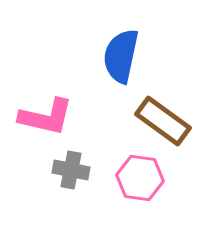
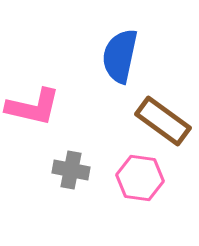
blue semicircle: moved 1 px left
pink L-shape: moved 13 px left, 10 px up
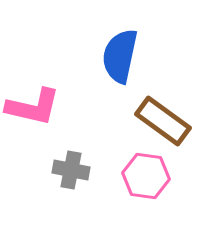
pink hexagon: moved 6 px right, 2 px up
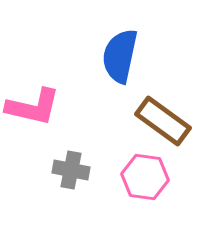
pink hexagon: moved 1 px left, 1 px down
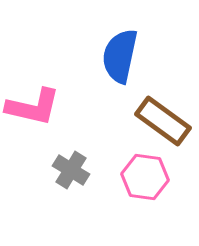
gray cross: rotated 21 degrees clockwise
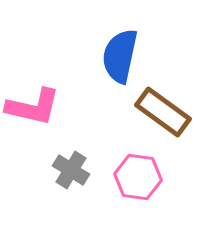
brown rectangle: moved 9 px up
pink hexagon: moved 7 px left
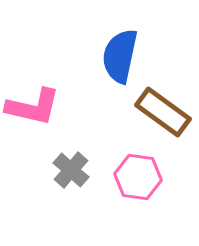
gray cross: rotated 9 degrees clockwise
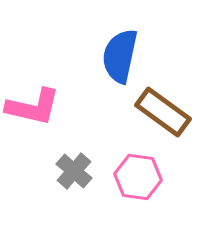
gray cross: moved 3 px right, 1 px down
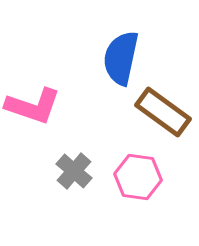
blue semicircle: moved 1 px right, 2 px down
pink L-shape: moved 1 px up; rotated 6 degrees clockwise
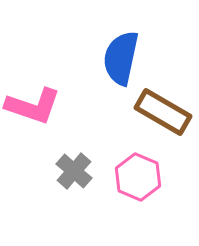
brown rectangle: rotated 6 degrees counterclockwise
pink hexagon: rotated 15 degrees clockwise
